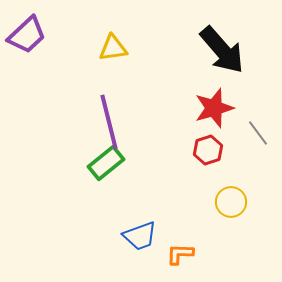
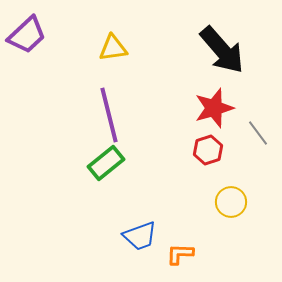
purple line: moved 7 px up
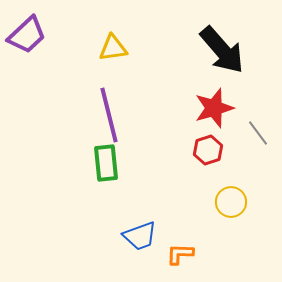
green rectangle: rotated 57 degrees counterclockwise
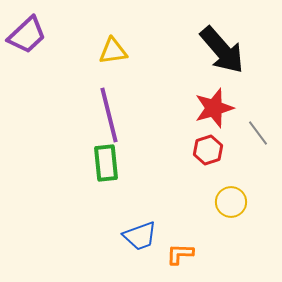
yellow triangle: moved 3 px down
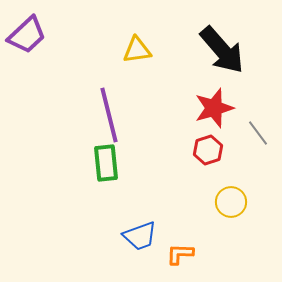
yellow triangle: moved 24 px right, 1 px up
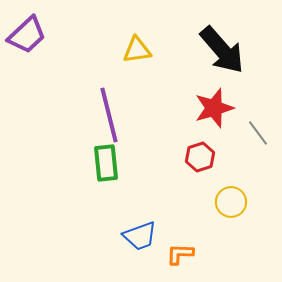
red hexagon: moved 8 px left, 7 px down
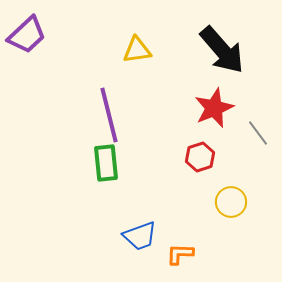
red star: rotated 6 degrees counterclockwise
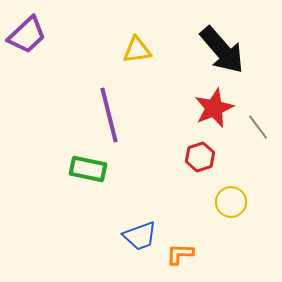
gray line: moved 6 px up
green rectangle: moved 18 px left, 6 px down; rotated 72 degrees counterclockwise
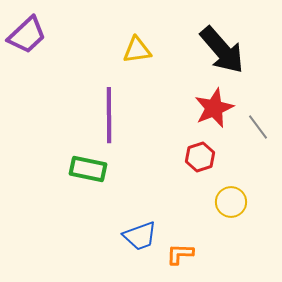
purple line: rotated 14 degrees clockwise
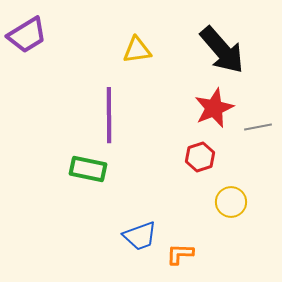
purple trapezoid: rotated 12 degrees clockwise
gray line: rotated 64 degrees counterclockwise
